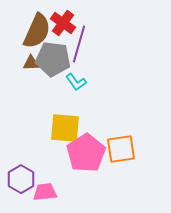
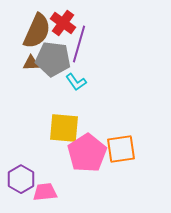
yellow square: moved 1 px left
pink pentagon: moved 1 px right
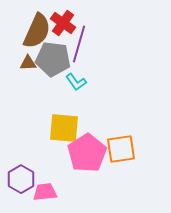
brown triangle: moved 3 px left
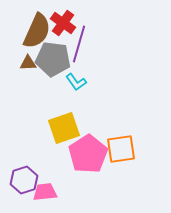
yellow square: rotated 24 degrees counterclockwise
pink pentagon: moved 1 px right, 1 px down
purple hexagon: moved 3 px right, 1 px down; rotated 12 degrees clockwise
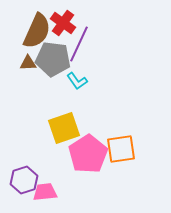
purple line: rotated 9 degrees clockwise
cyan L-shape: moved 1 px right, 1 px up
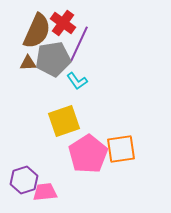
gray pentagon: rotated 16 degrees counterclockwise
yellow square: moved 7 px up
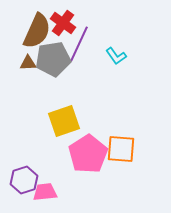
cyan L-shape: moved 39 px right, 25 px up
orange square: rotated 12 degrees clockwise
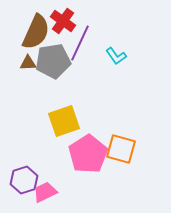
red cross: moved 2 px up
brown semicircle: moved 1 px left, 1 px down
purple line: moved 1 px right, 1 px up
gray pentagon: moved 2 px down
orange square: rotated 12 degrees clockwise
pink trapezoid: rotated 20 degrees counterclockwise
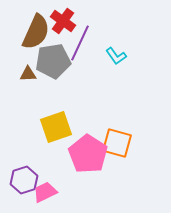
brown triangle: moved 11 px down
yellow square: moved 8 px left, 6 px down
orange square: moved 4 px left, 6 px up
pink pentagon: rotated 6 degrees counterclockwise
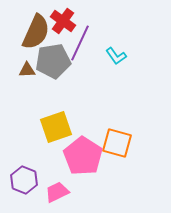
brown triangle: moved 1 px left, 4 px up
pink pentagon: moved 5 px left, 2 px down
purple hexagon: rotated 20 degrees counterclockwise
pink trapezoid: moved 12 px right
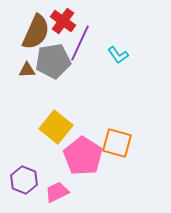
cyan L-shape: moved 2 px right, 1 px up
yellow square: rotated 32 degrees counterclockwise
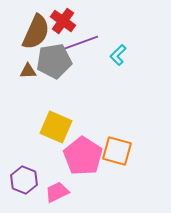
purple line: rotated 45 degrees clockwise
cyan L-shape: rotated 80 degrees clockwise
gray pentagon: moved 1 px right
brown triangle: moved 1 px right, 1 px down
yellow square: rotated 16 degrees counterclockwise
orange square: moved 8 px down
